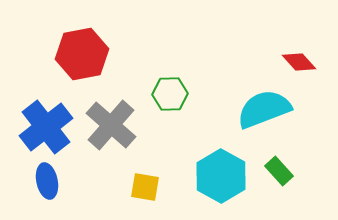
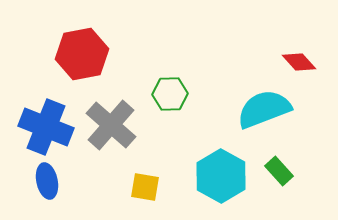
blue cross: rotated 30 degrees counterclockwise
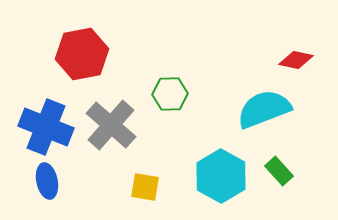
red diamond: moved 3 px left, 2 px up; rotated 36 degrees counterclockwise
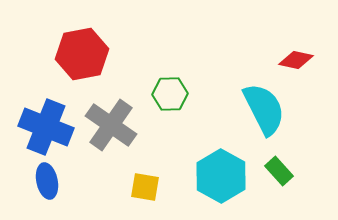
cyan semicircle: rotated 84 degrees clockwise
gray cross: rotated 6 degrees counterclockwise
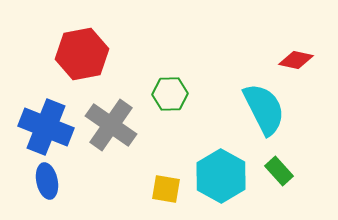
yellow square: moved 21 px right, 2 px down
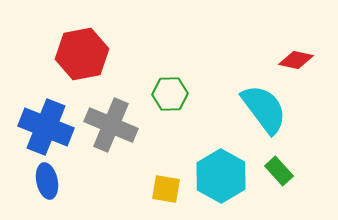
cyan semicircle: rotated 10 degrees counterclockwise
gray cross: rotated 12 degrees counterclockwise
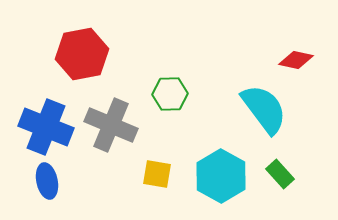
green rectangle: moved 1 px right, 3 px down
yellow square: moved 9 px left, 15 px up
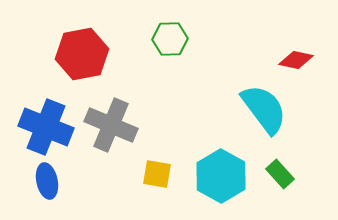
green hexagon: moved 55 px up
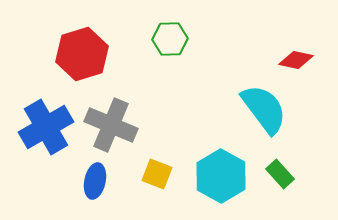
red hexagon: rotated 6 degrees counterclockwise
blue cross: rotated 38 degrees clockwise
yellow square: rotated 12 degrees clockwise
blue ellipse: moved 48 px right; rotated 24 degrees clockwise
